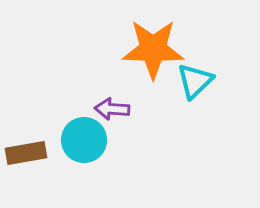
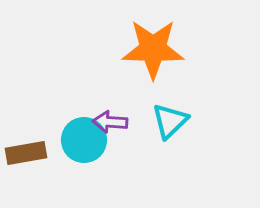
cyan triangle: moved 25 px left, 40 px down
purple arrow: moved 2 px left, 13 px down
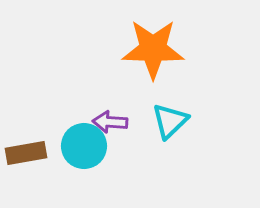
cyan circle: moved 6 px down
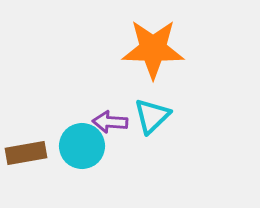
cyan triangle: moved 18 px left, 5 px up
cyan circle: moved 2 px left
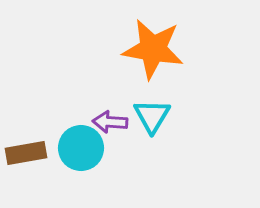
orange star: rotated 8 degrees clockwise
cyan triangle: rotated 15 degrees counterclockwise
cyan circle: moved 1 px left, 2 px down
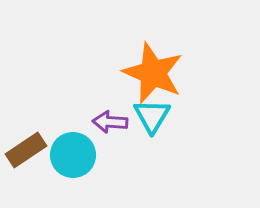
orange star: moved 24 px down; rotated 14 degrees clockwise
cyan circle: moved 8 px left, 7 px down
brown rectangle: moved 3 px up; rotated 24 degrees counterclockwise
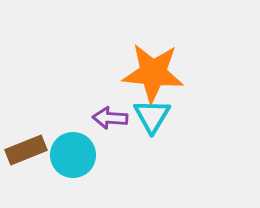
orange star: rotated 18 degrees counterclockwise
purple arrow: moved 4 px up
brown rectangle: rotated 12 degrees clockwise
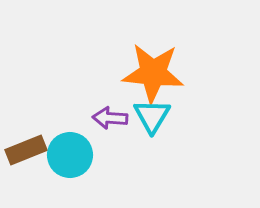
cyan circle: moved 3 px left
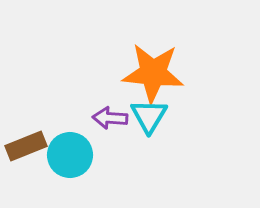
cyan triangle: moved 3 px left
brown rectangle: moved 4 px up
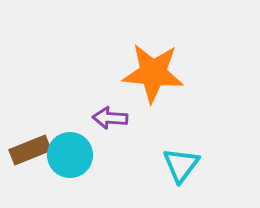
cyan triangle: moved 32 px right, 49 px down; rotated 6 degrees clockwise
brown rectangle: moved 4 px right, 4 px down
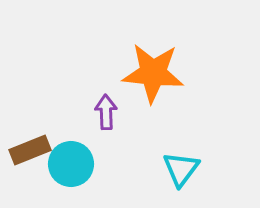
purple arrow: moved 4 px left, 6 px up; rotated 84 degrees clockwise
cyan circle: moved 1 px right, 9 px down
cyan triangle: moved 4 px down
